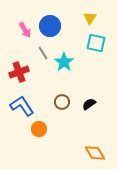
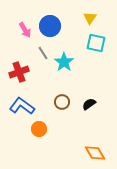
blue L-shape: rotated 20 degrees counterclockwise
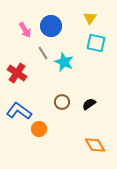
blue circle: moved 1 px right
cyan star: rotated 12 degrees counterclockwise
red cross: moved 2 px left, 1 px down; rotated 36 degrees counterclockwise
blue L-shape: moved 3 px left, 5 px down
orange diamond: moved 8 px up
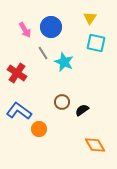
blue circle: moved 1 px down
black semicircle: moved 7 px left, 6 px down
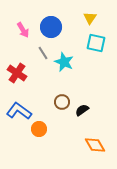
pink arrow: moved 2 px left
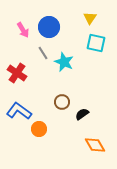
blue circle: moved 2 px left
black semicircle: moved 4 px down
